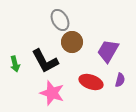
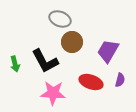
gray ellipse: moved 1 px up; rotated 40 degrees counterclockwise
pink star: moved 1 px right; rotated 15 degrees counterclockwise
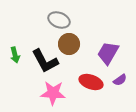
gray ellipse: moved 1 px left, 1 px down
brown circle: moved 3 px left, 2 px down
purple trapezoid: moved 2 px down
green arrow: moved 9 px up
purple semicircle: rotated 40 degrees clockwise
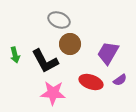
brown circle: moved 1 px right
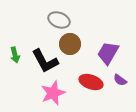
purple semicircle: rotated 72 degrees clockwise
pink star: rotated 25 degrees counterclockwise
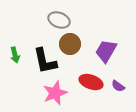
purple trapezoid: moved 2 px left, 2 px up
black L-shape: rotated 16 degrees clockwise
purple semicircle: moved 2 px left, 6 px down
pink star: moved 2 px right
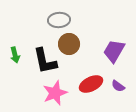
gray ellipse: rotated 25 degrees counterclockwise
brown circle: moved 1 px left
purple trapezoid: moved 8 px right
red ellipse: moved 2 px down; rotated 45 degrees counterclockwise
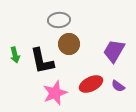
black L-shape: moved 3 px left
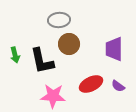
purple trapezoid: moved 2 px up; rotated 30 degrees counterclockwise
pink star: moved 2 px left, 3 px down; rotated 25 degrees clockwise
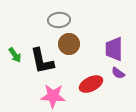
green arrow: rotated 21 degrees counterclockwise
purple semicircle: moved 13 px up
